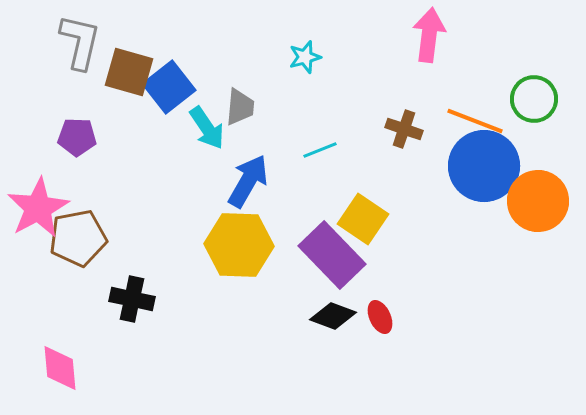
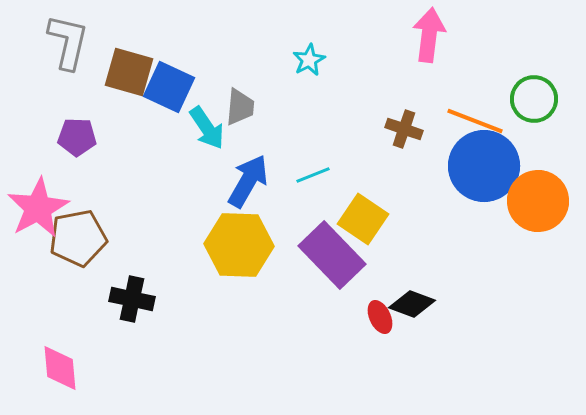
gray L-shape: moved 12 px left
cyan star: moved 4 px right, 3 px down; rotated 12 degrees counterclockwise
blue square: rotated 27 degrees counterclockwise
cyan line: moved 7 px left, 25 px down
black diamond: moved 79 px right, 12 px up
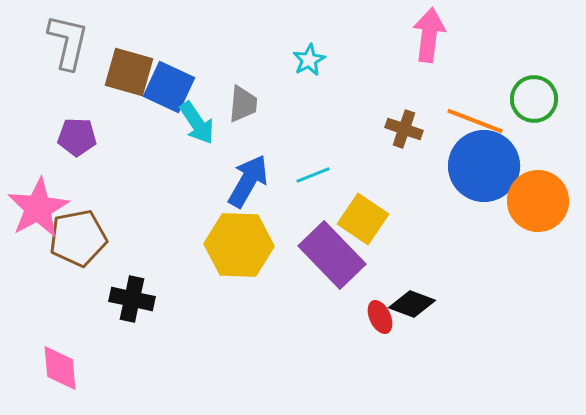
gray trapezoid: moved 3 px right, 3 px up
cyan arrow: moved 10 px left, 5 px up
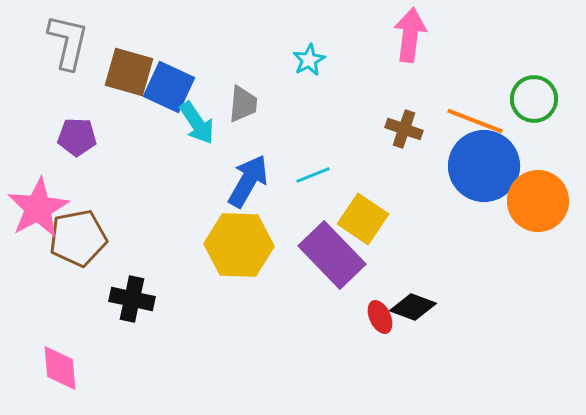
pink arrow: moved 19 px left
black diamond: moved 1 px right, 3 px down
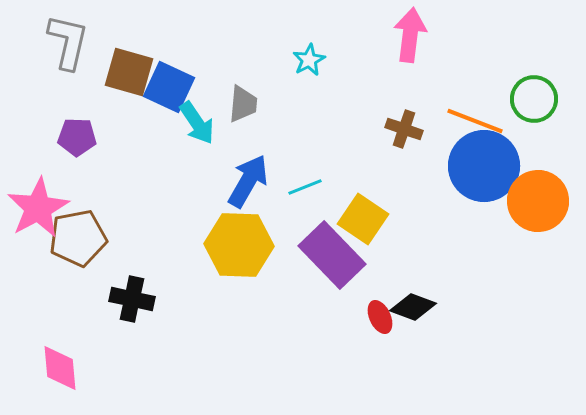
cyan line: moved 8 px left, 12 px down
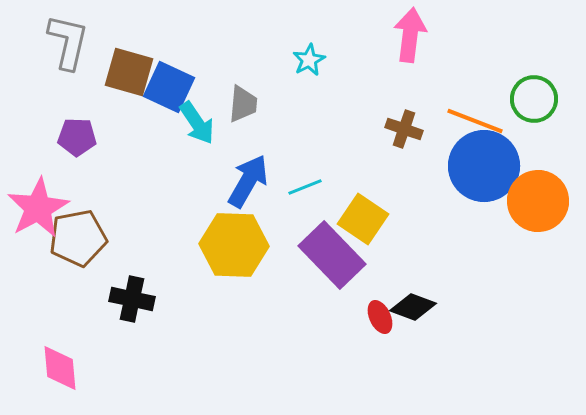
yellow hexagon: moved 5 px left
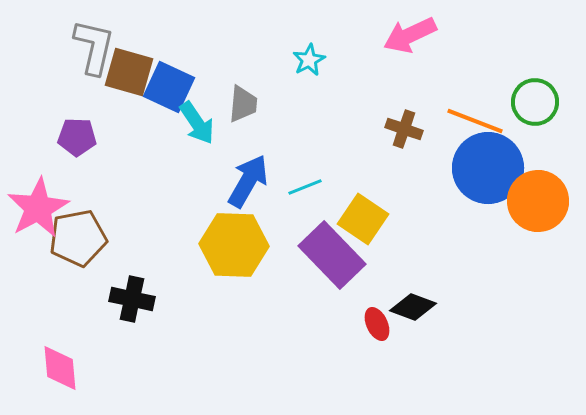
pink arrow: rotated 122 degrees counterclockwise
gray L-shape: moved 26 px right, 5 px down
green circle: moved 1 px right, 3 px down
blue circle: moved 4 px right, 2 px down
red ellipse: moved 3 px left, 7 px down
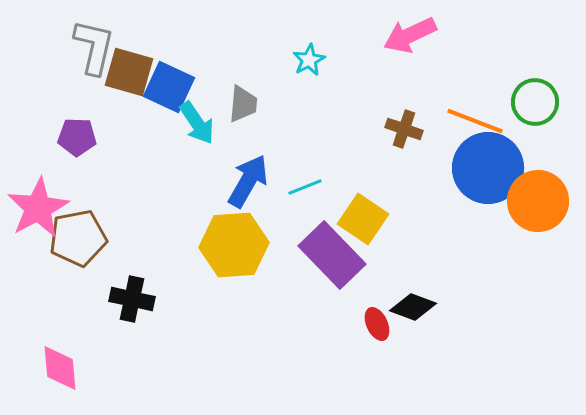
yellow hexagon: rotated 6 degrees counterclockwise
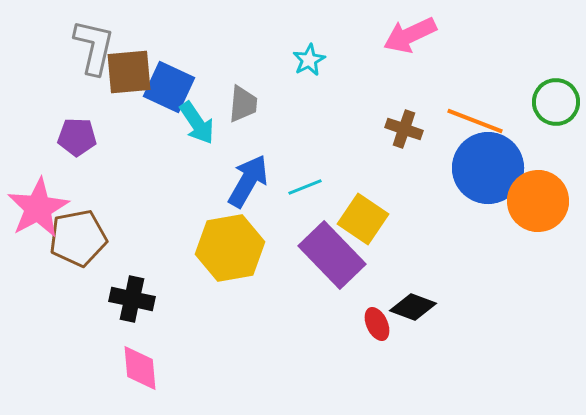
brown square: rotated 21 degrees counterclockwise
green circle: moved 21 px right
yellow hexagon: moved 4 px left, 3 px down; rotated 6 degrees counterclockwise
pink diamond: moved 80 px right
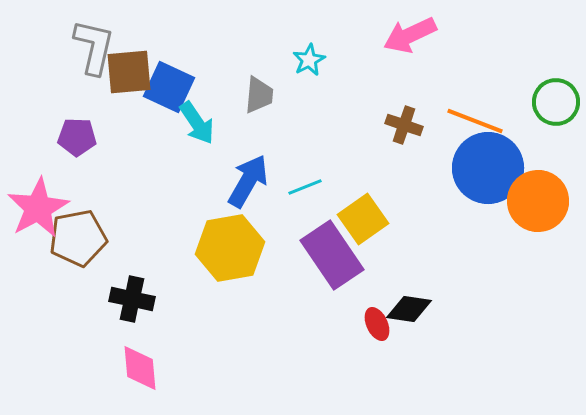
gray trapezoid: moved 16 px right, 9 px up
brown cross: moved 4 px up
yellow square: rotated 21 degrees clockwise
purple rectangle: rotated 10 degrees clockwise
black diamond: moved 4 px left, 2 px down; rotated 12 degrees counterclockwise
